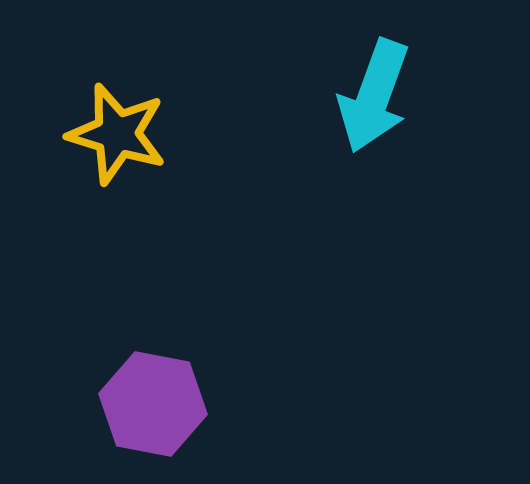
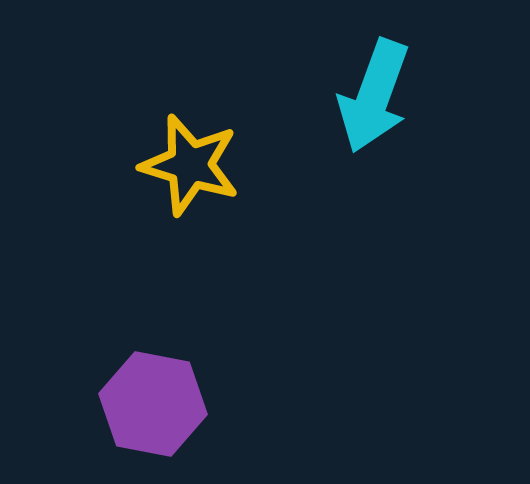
yellow star: moved 73 px right, 31 px down
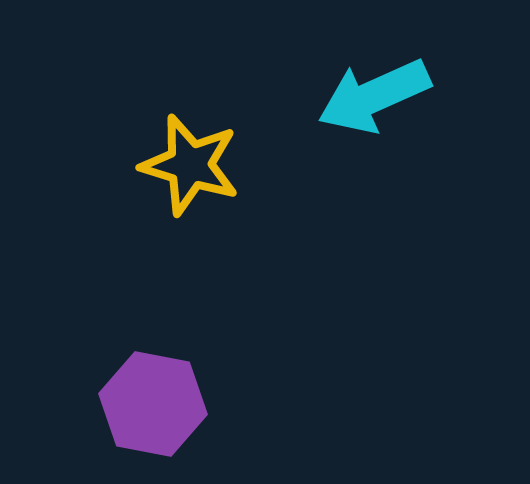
cyan arrow: rotated 46 degrees clockwise
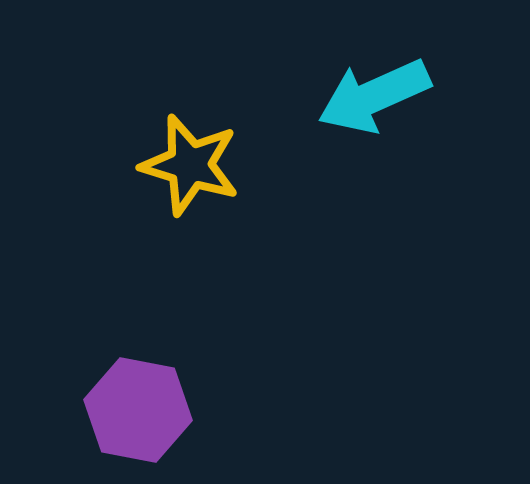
purple hexagon: moved 15 px left, 6 px down
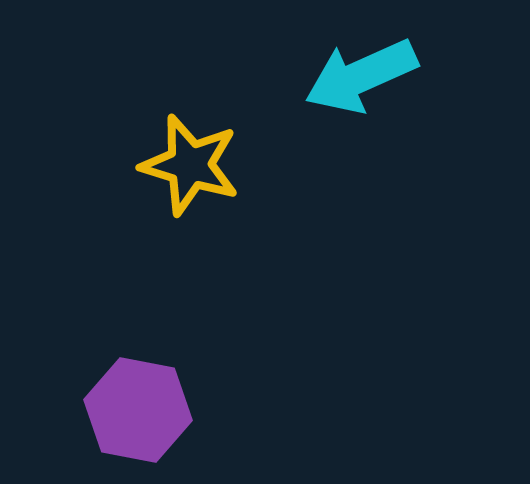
cyan arrow: moved 13 px left, 20 px up
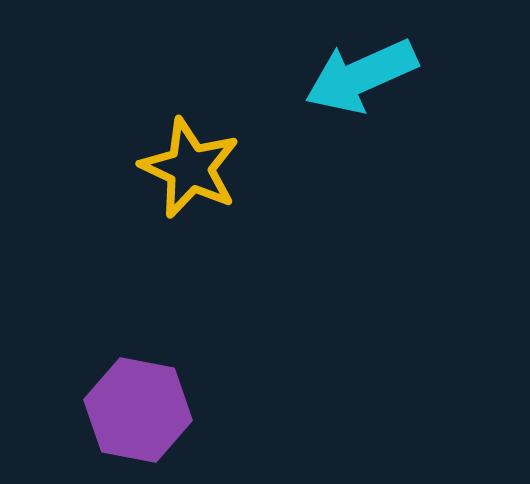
yellow star: moved 3 px down; rotated 8 degrees clockwise
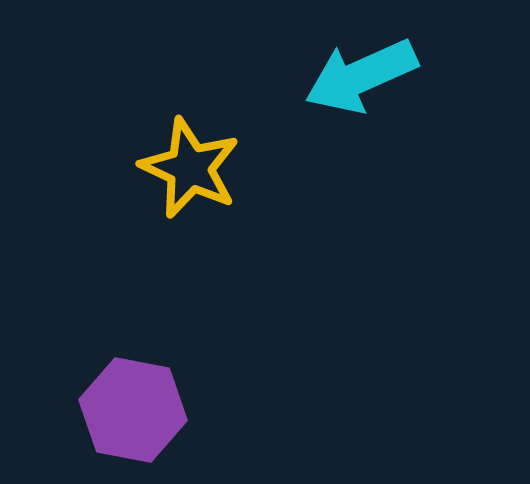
purple hexagon: moved 5 px left
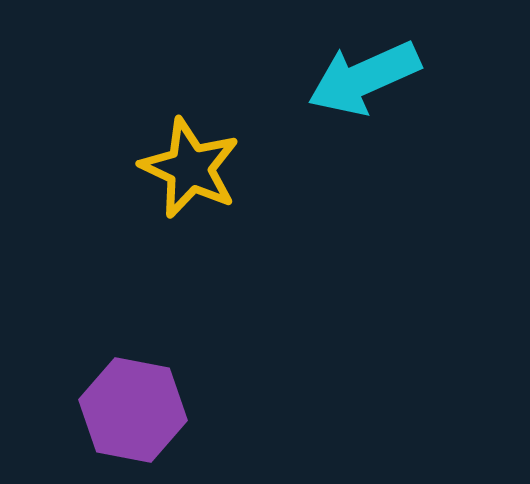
cyan arrow: moved 3 px right, 2 px down
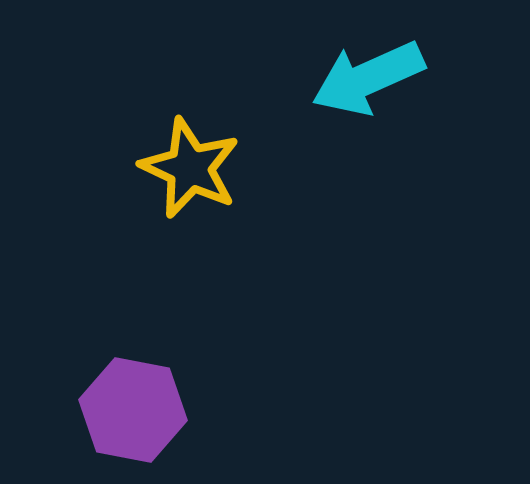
cyan arrow: moved 4 px right
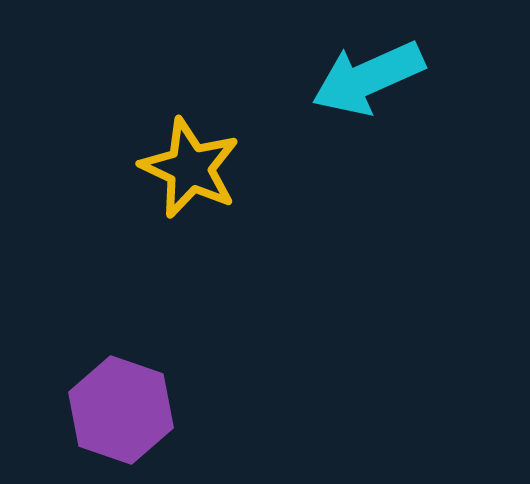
purple hexagon: moved 12 px left; rotated 8 degrees clockwise
